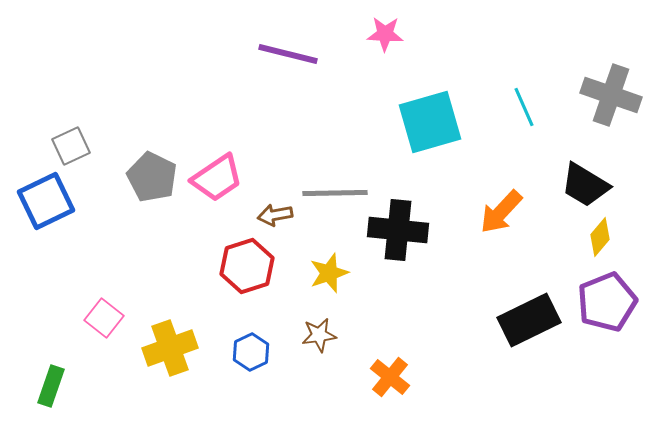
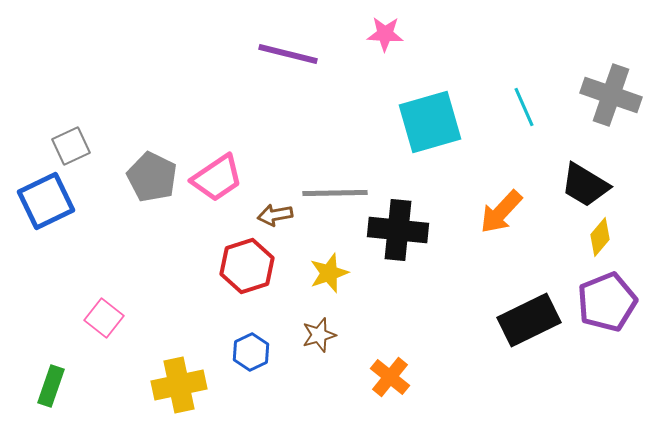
brown star: rotated 8 degrees counterclockwise
yellow cross: moved 9 px right, 37 px down; rotated 8 degrees clockwise
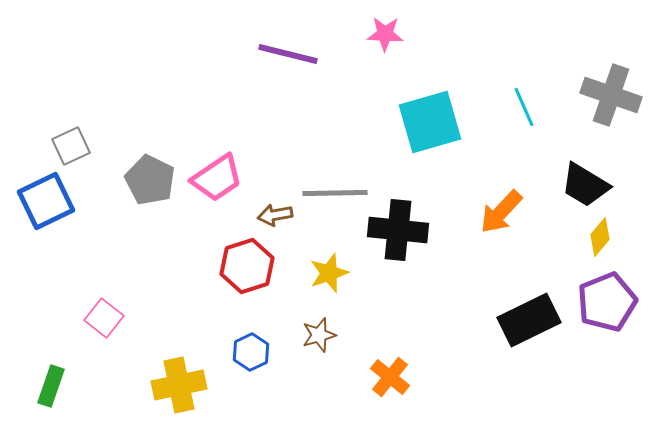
gray pentagon: moved 2 px left, 3 px down
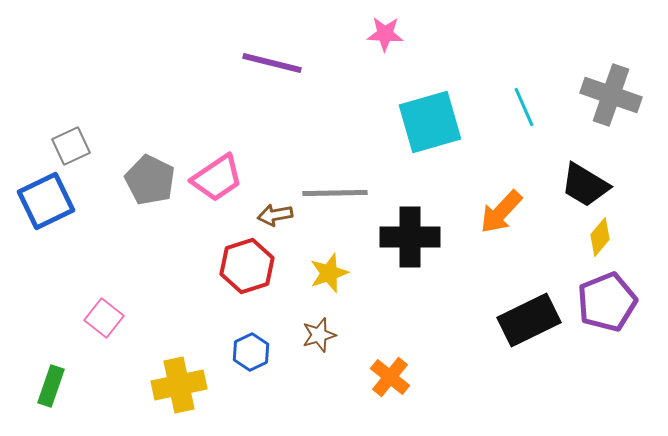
purple line: moved 16 px left, 9 px down
black cross: moved 12 px right, 7 px down; rotated 6 degrees counterclockwise
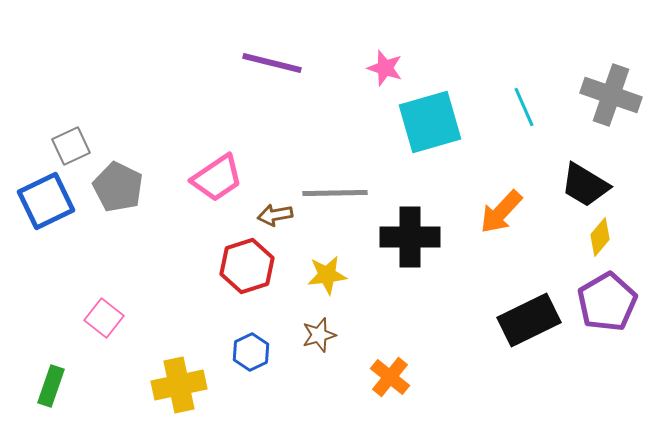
pink star: moved 34 px down; rotated 15 degrees clockwise
gray pentagon: moved 32 px left, 7 px down
yellow star: moved 2 px left, 2 px down; rotated 12 degrees clockwise
purple pentagon: rotated 8 degrees counterclockwise
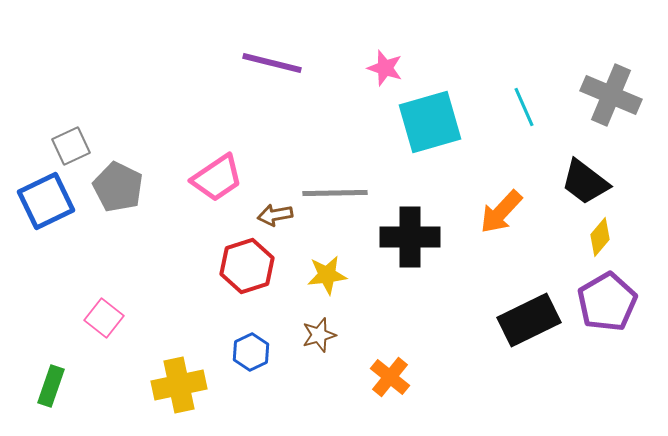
gray cross: rotated 4 degrees clockwise
black trapezoid: moved 3 px up; rotated 6 degrees clockwise
